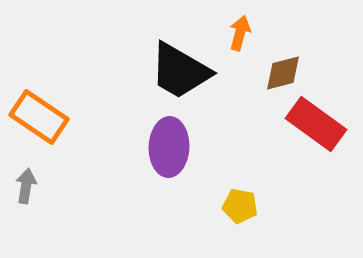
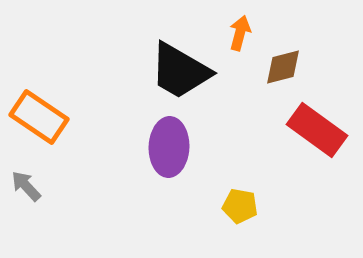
brown diamond: moved 6 px up
red rectangle: moved 1 px right, 6 px down
gray arrow: rotated 52 degrees counterclockwise
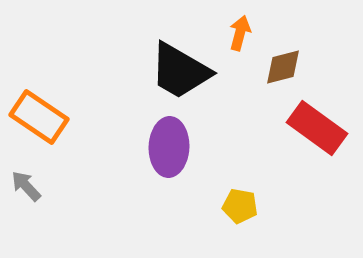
red rectangle: moved 2 px up
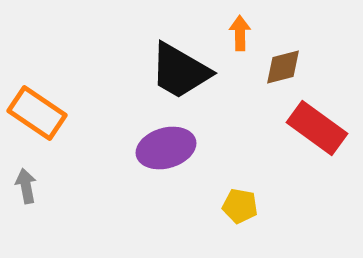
orange arrow: rotated 16 degrees counterclockwise
orange rectangle: moved 2 px left, 4 px up
purple ellipse: moved 3 px left, 1 px down; rotated 72 degrees clockwise
gray arrow: rotated 32 degrees clockwise
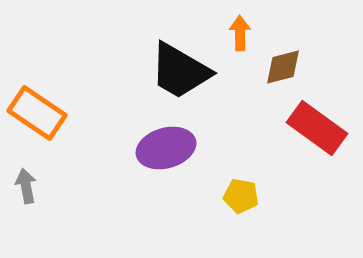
yellow pentagon: moved 1 px right, 10 px up
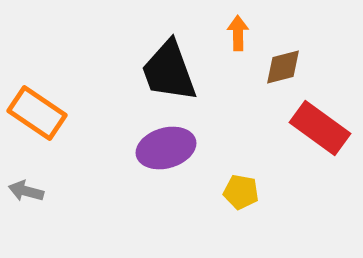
orange arrow: moved 2 px left
black trapezoid: moved 11 px left; rotated 40 degrees clockwise
red rectangle: moved 3 px right
gray arrow: moved 5 px down; rotated 64 degrees counterclockwise
yellow pentagon: moved 4 px up
